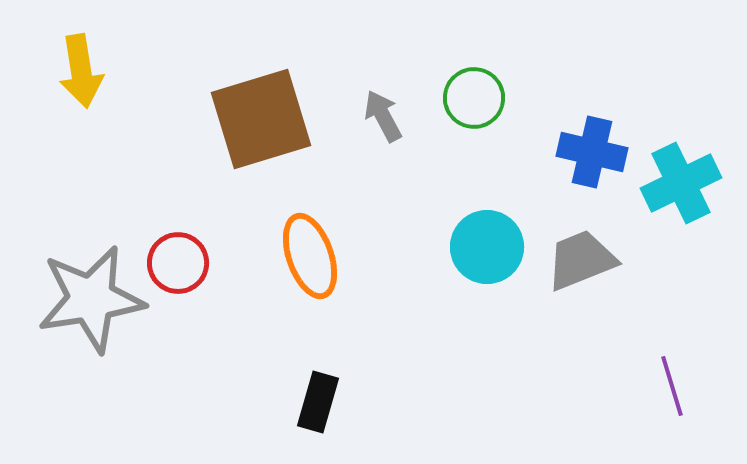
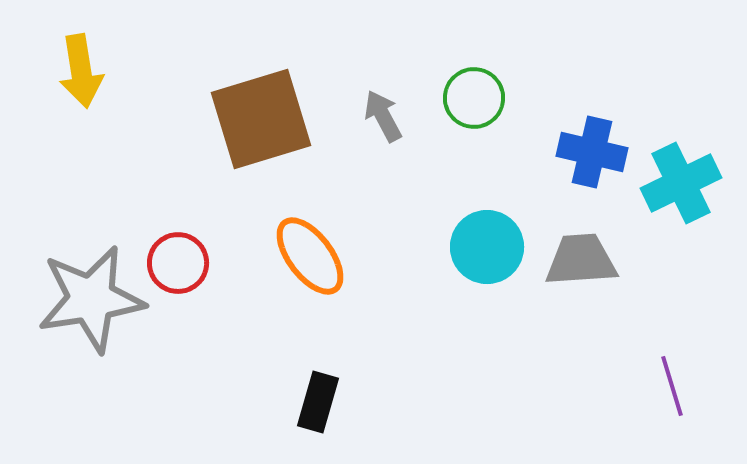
orange ellipse: rotated 18 degrees counterclockwise
gray trapezoid: rotated 18 degrees clockwise
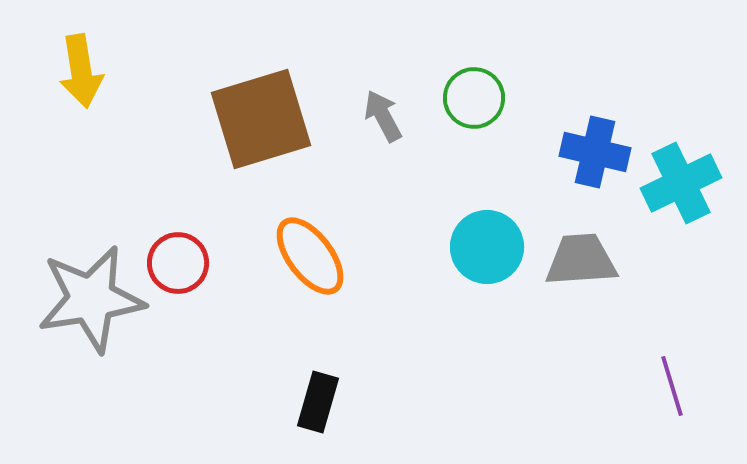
blue cross: moved 3 px right
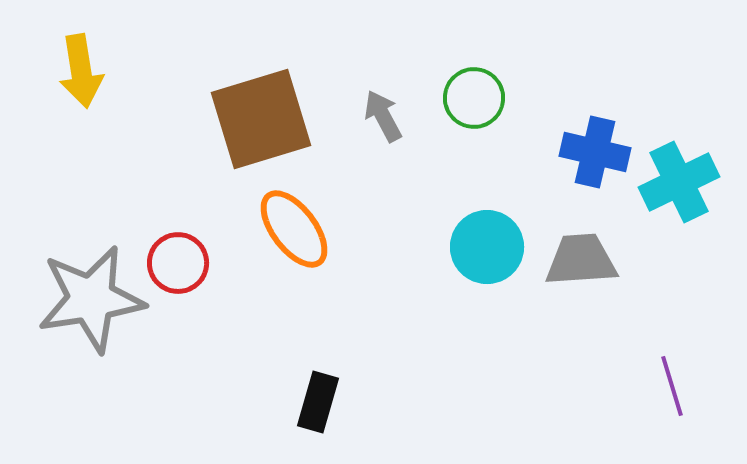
cyan cross: moved 2 px left, 1 px up
orange ellipse: moved 16 px left, 27 px up
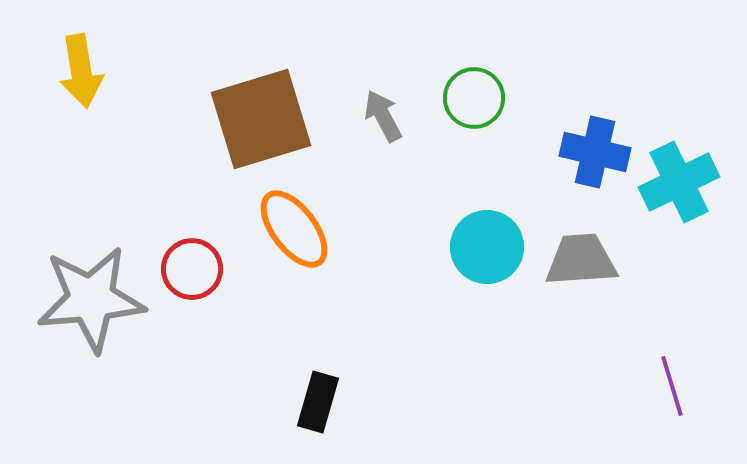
red circle: moved 14 px right, 6 px down
gray star: rotated 4 degrees clockwise
